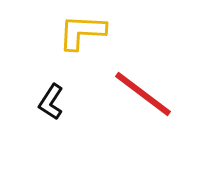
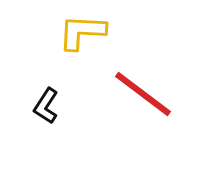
black L-shape: moved 5 px left, 4 px down
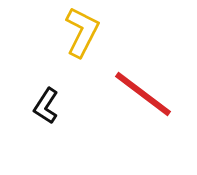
yellow L-shape: rotated 114 degrees clockwise
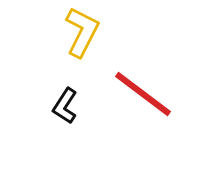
black L-shape: moved 19 px right
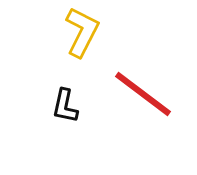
black L-shape: rotated 21 degrees counterclockwise
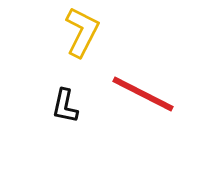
red line: rotated 10 degrees counterclockwise
